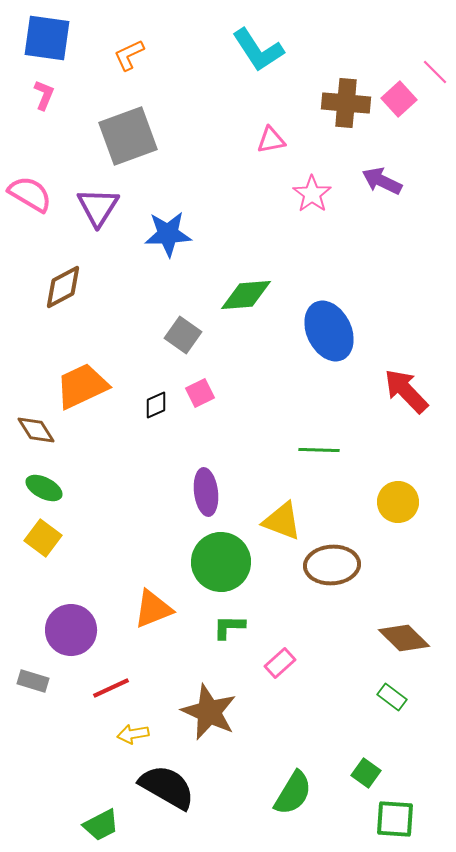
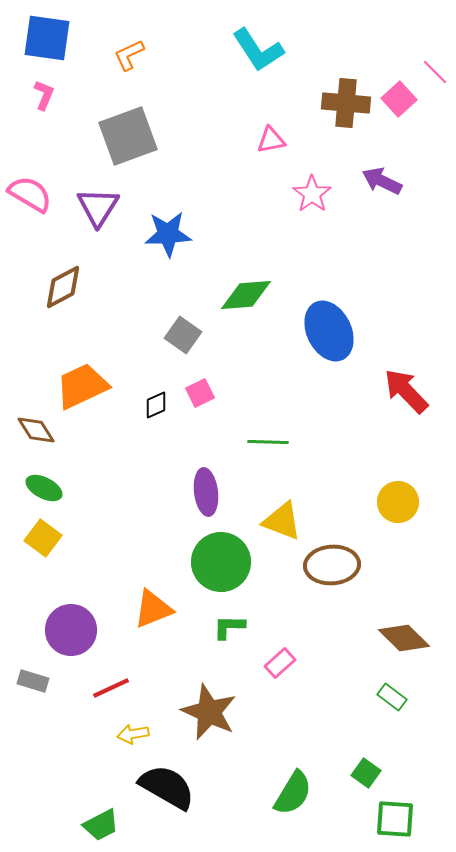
green line at (319, 450): moved 51 px left, 8 px up
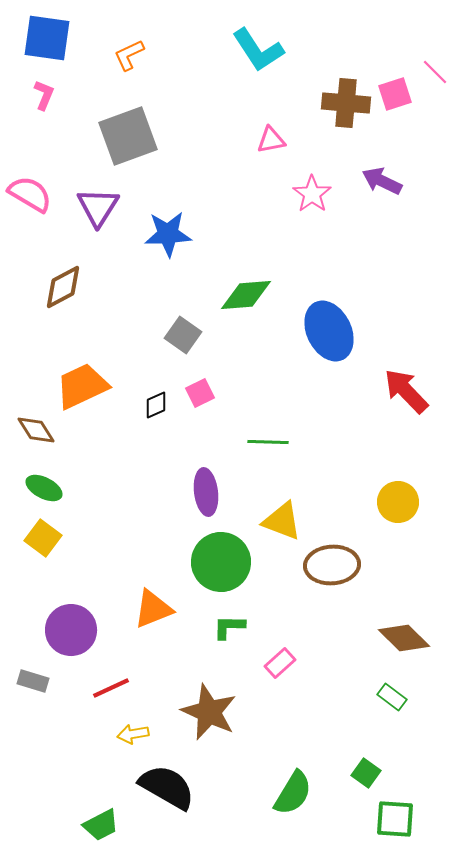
pink square at (399, 99): moved 4 px left, 5 px up; rotated 24 degrees clockwise
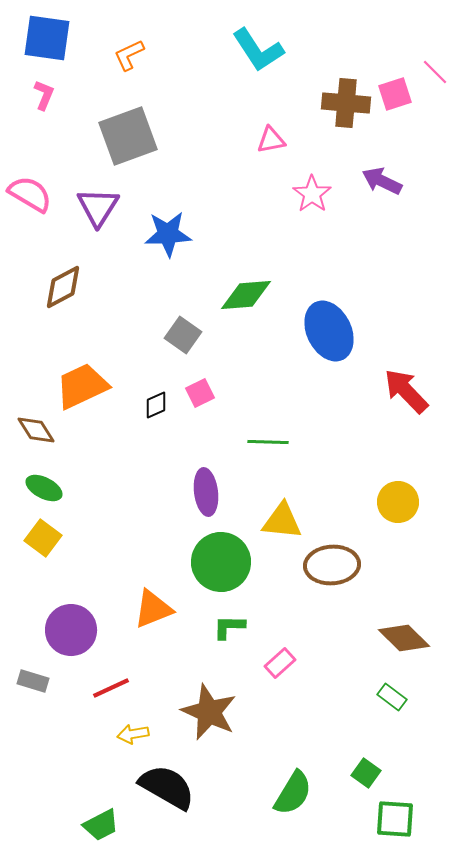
yellow triangle at (282, 521): rotated 15 degrees counterclockwise
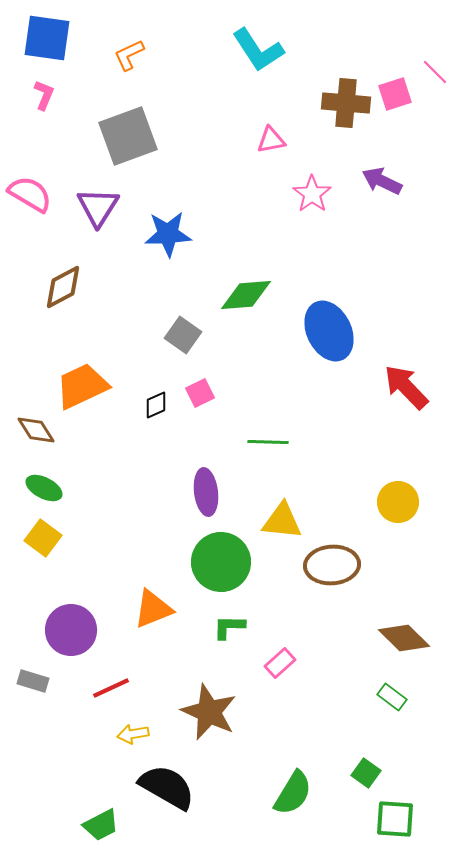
red arrow at (406, 391): moved 4 px up
